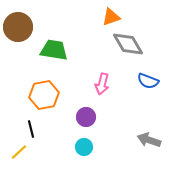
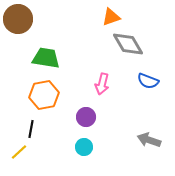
brown circle: moved 8 px up
green trapezoid: moved 8 px left, 8 px down
black line: rotated 24 degrees clockwise
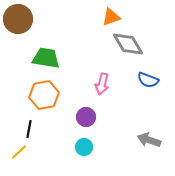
blue semicircle: moved 1 px up
black line: moved 2 px left
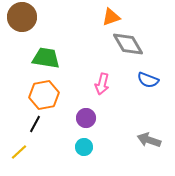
brown circle: moved 4 px right, 2 px up
purple circle: moved 1 px down
black line: moved 6 px right, 5 px up; rotated 18 degrees clockwise
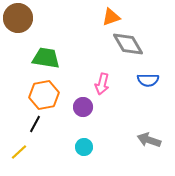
brown circle: moved 4 px left, 1 px down
blue semicircle: rotated 20 degrees counterclockwise
purple circle: moved 3 px left, 11 px up
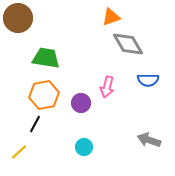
pink arrow: moved 5 px right, 3 px down
purple circle: moved 2 px left, 4 px up
